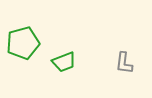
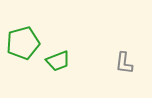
green trapezoid: moved 6 px left, 1 px up
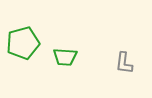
green trapezoid: moved 7 px right, 4 px up; rotated 25 degrees clockwise
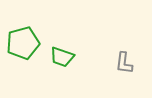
green trapezoid: moved 3 px left; rotated 15 degrees clockwise
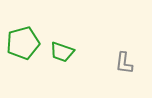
green trapezoid: moved 5 px up
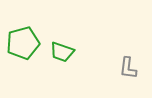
gray L-shape: moved 4 px right, 5 px down
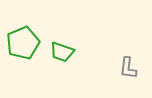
green pentagon: rotated 8 degrees counterclockwise
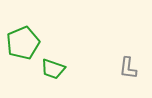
green trapezoid: moved 9 px left, 17 px down
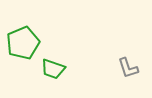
gray L-shape: rotated 25 degrees counterclockwise
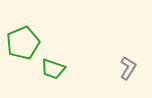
gray L-shape: rotated 130 degrees counterclockwise
